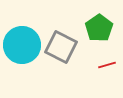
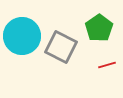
cyan circle: moved 9 px up
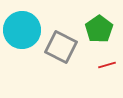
green pentagon: moved 1 px down
cyan circle: moved 6 px up
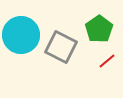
cyan circle: moved 1 px left, 5 px down
red line: moved 4 px up; rotated 24 degrees counterclockwise
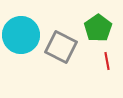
green pentagon: moved 1 px left, 1 px up
red line: rotated 60 degrees counterclockwise
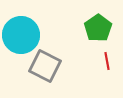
gray square: moved 16 px left, 19 px down
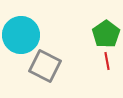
green pentagon: moved 8 px right, 6 px down
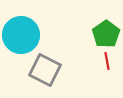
gray square: moved 4 px down
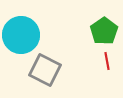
green pentagon: moved 2 px left, 3 px up
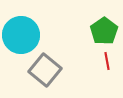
gray square: rotated 12 degrees clockwise
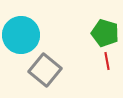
green pentagon: moved 1 px right, 2 px down; rotated 20 degrees counterclockwise
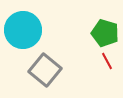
cyan circle: moved 2 px right, 5 px up
red line: rotated 18 degrees counterclockwise
